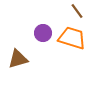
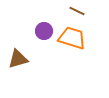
brown line: rotated 28 degrees counterclockwise
purple circle: moved 1 px right, 2 px up
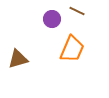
purple circle: moved 8 px right, 12 px up
orange trapezoid: moved 11 px down; rotated 96 degrees clockwise
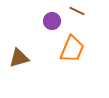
purple circle: moved 2 px down
brown triangle: moved 1 px right, 1 px up
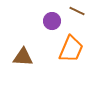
orange trapezoid: moved 1 px left
brown triangle: moved 4 px right, 1 px up; rotated 20 degrees clockwise
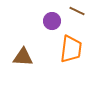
orange trapezoid: rotated 16 degrees counterclockwise
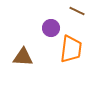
purple circle: moved 1 px left, 7 px down
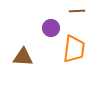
brown line: rotated 28 degrees counterclockwise
orange trapezoid: moved 3 px right
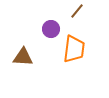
brown line: rotated 49 degrees counterclockwise
purple circle: moved 1 px down
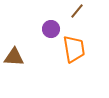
orange trapezoid: rotated 16 degrees counterclockwise
brown triangle: moved 9 px left
